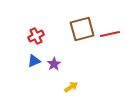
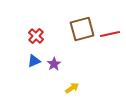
red cross: rotated 21 degrees counterclockwise
yellow arrow: moved 1 px right, 1 px down
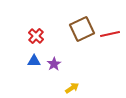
brown square: rotated 10 degrees counterclockwise
blue triangle: rotated 24 degrees clockwise
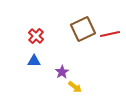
brown square: moved 1 px right
purple star: moved 8 px right, 8 px down
yellow arrow: moved 3 px right, 1 px up; rotated 72 degrees clockwise
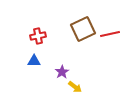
red cross: moved 2 px right; rotated 35 degrees clockwise
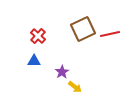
red cross: rotated 35 degrees counterclockwise
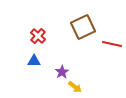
brown square: moved 2 px up
red line: moved 2 px right, 10 px down; rotated 24 degrees clockwise
